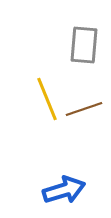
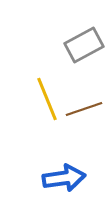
gray rectangle: rotated 57 degrees clockwise
blue arrow: moved 12 px up; rotated 9 degrees clockwise
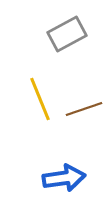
gray rectangle: moved 17 px left, 11 px up
yellow line: moved 7 px left
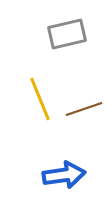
gray rectangle: rotated 15 degrees clockwise
blue arrow: moved 3 px up
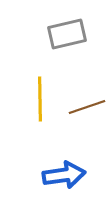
yellow line: rotated 21 degrees clockwise
brown line: moved 3 px right, 2 px up
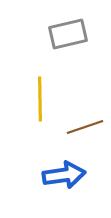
gray rectangle: moved 1 px right
brown line: moved 2 px left, 20 px down
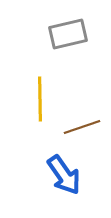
brown line: moved 3 px left
blue arrow: rotated 63 degrees clockwise
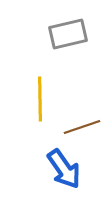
blue arrow: moved 6 px up
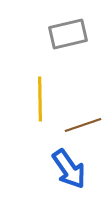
brown line: moved 1 px right, 2 px up
blue arrow: moved 5 px right
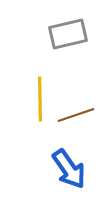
brown line: moved 7 px left, 10 px up
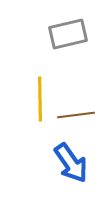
brown line: rotated 12 degrees clockwise
blue arrow: moved 2 px right, 6 px up
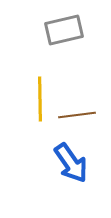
gray rectangle: moved 4 px left, 4 px up
brown line: moved 1 px right
